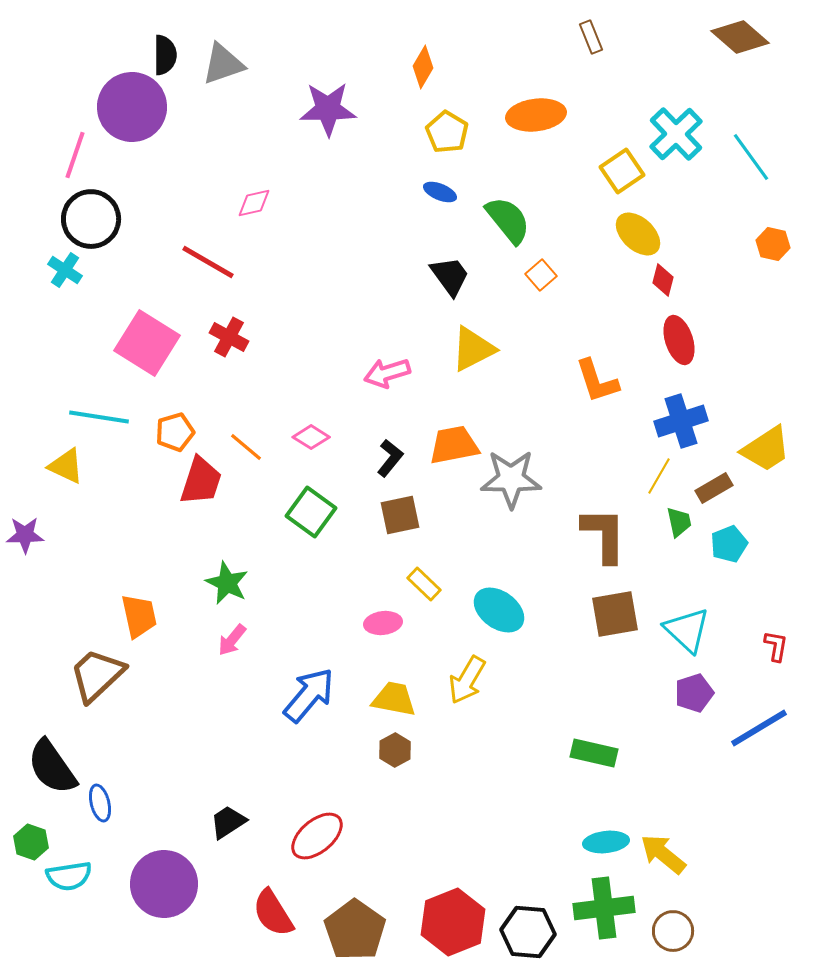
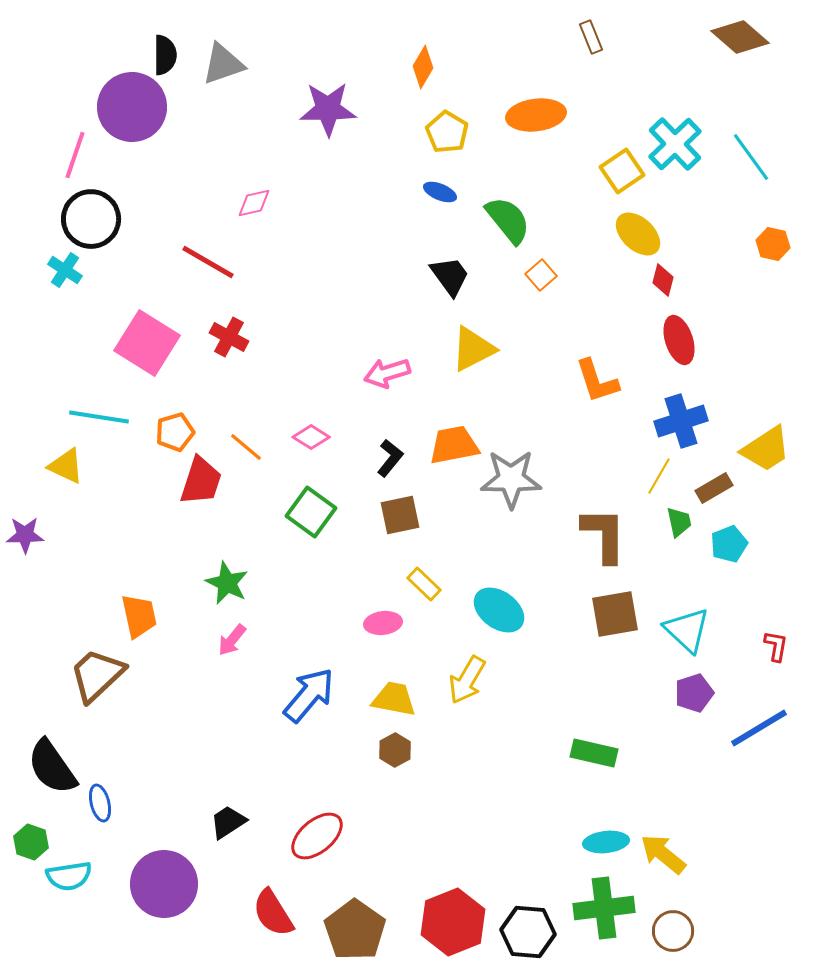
cyan cross at (676, 134): moved 1 px left, 10 px down
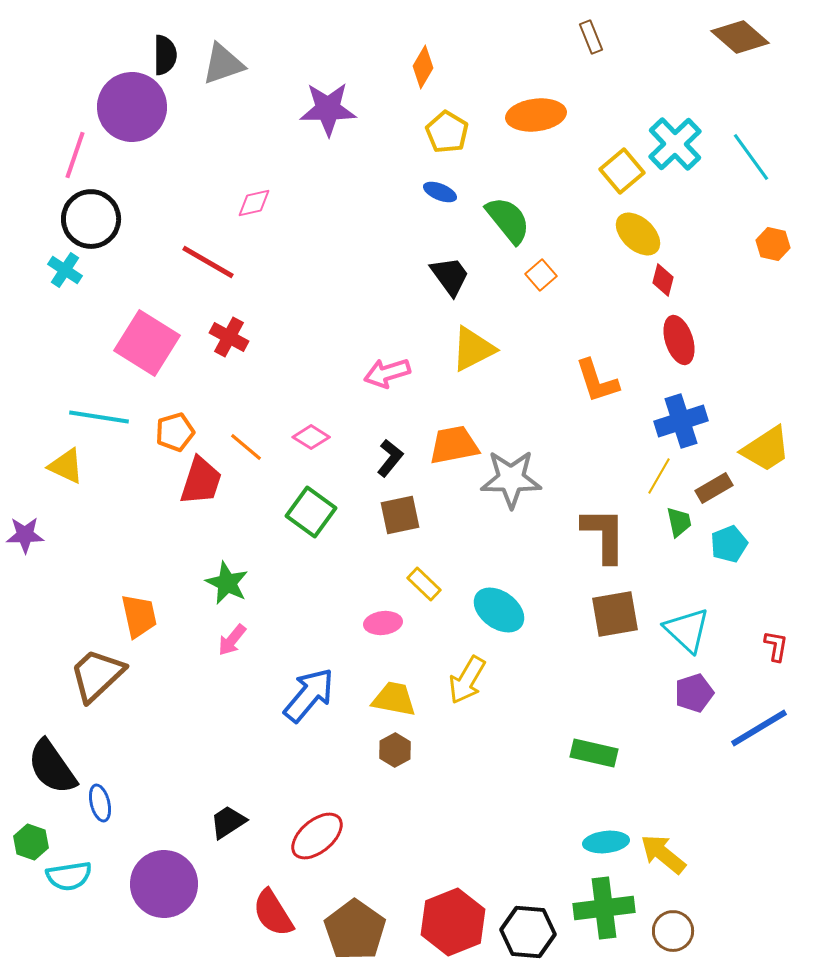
yellow square at (622, 171): rotated 6 degrees counterclockwise
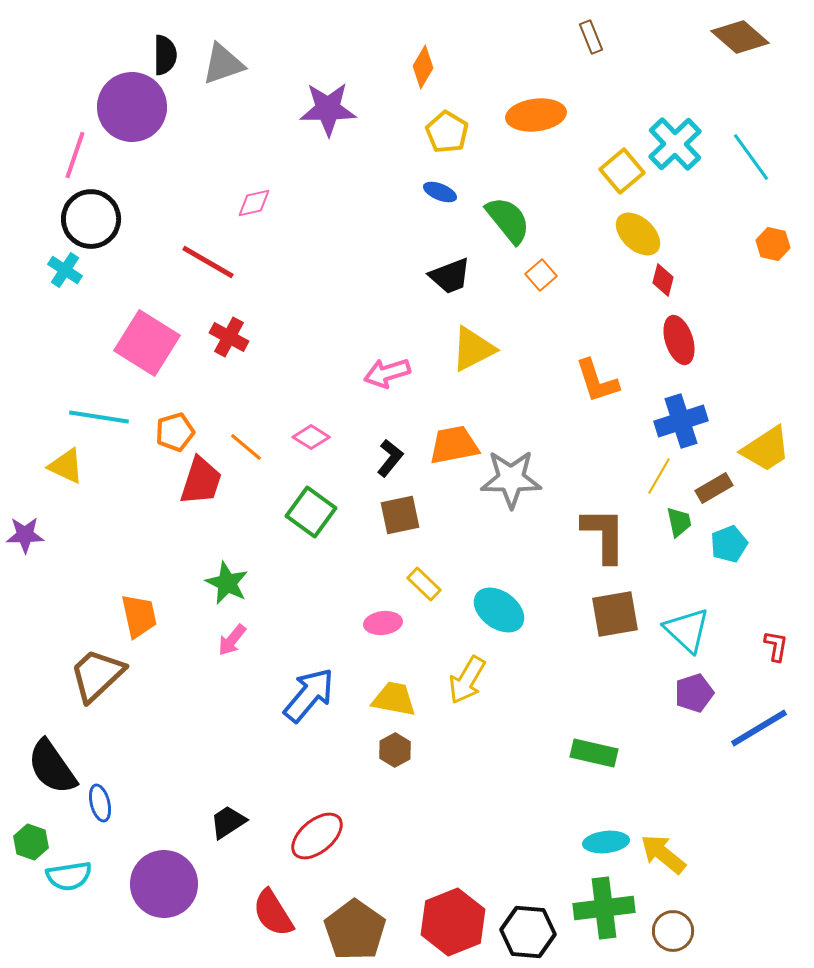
black trapezoid at (450, 276): rotated 105 degrees clockwise
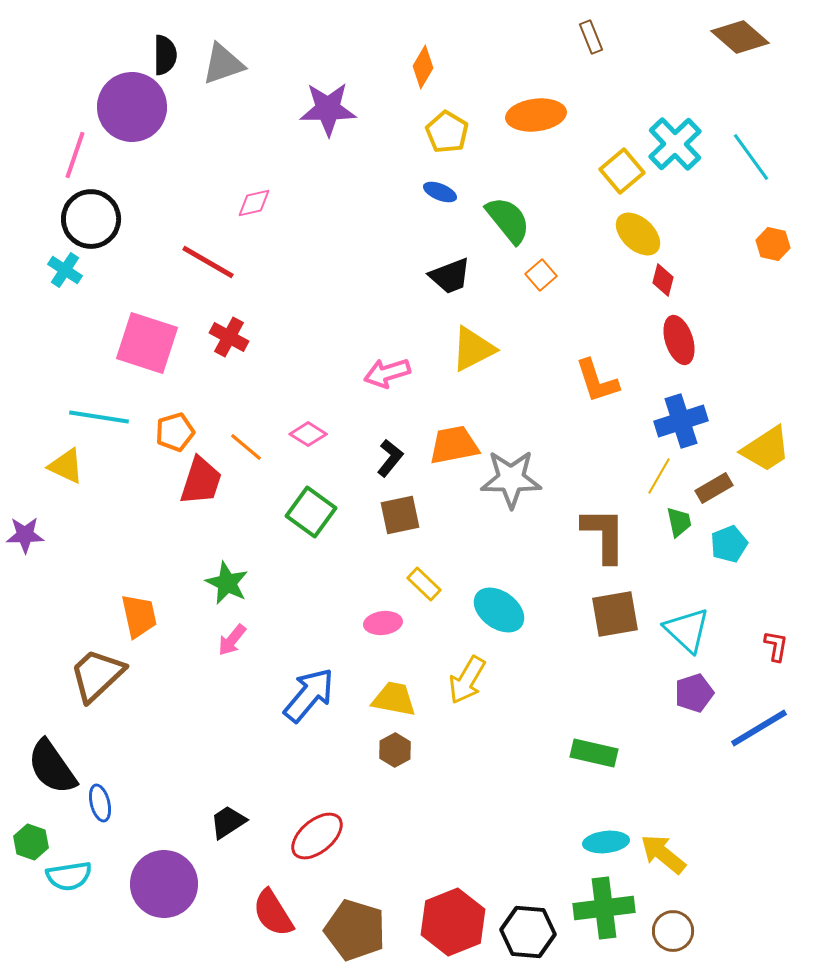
pink square at (147, 343): rotated 14 degrees counterclockwise
pink diamond at (311, 437): moved 3 px left, 3 px up
brown pentagon at (355, 930): rotated 18 degrees counterclockwise
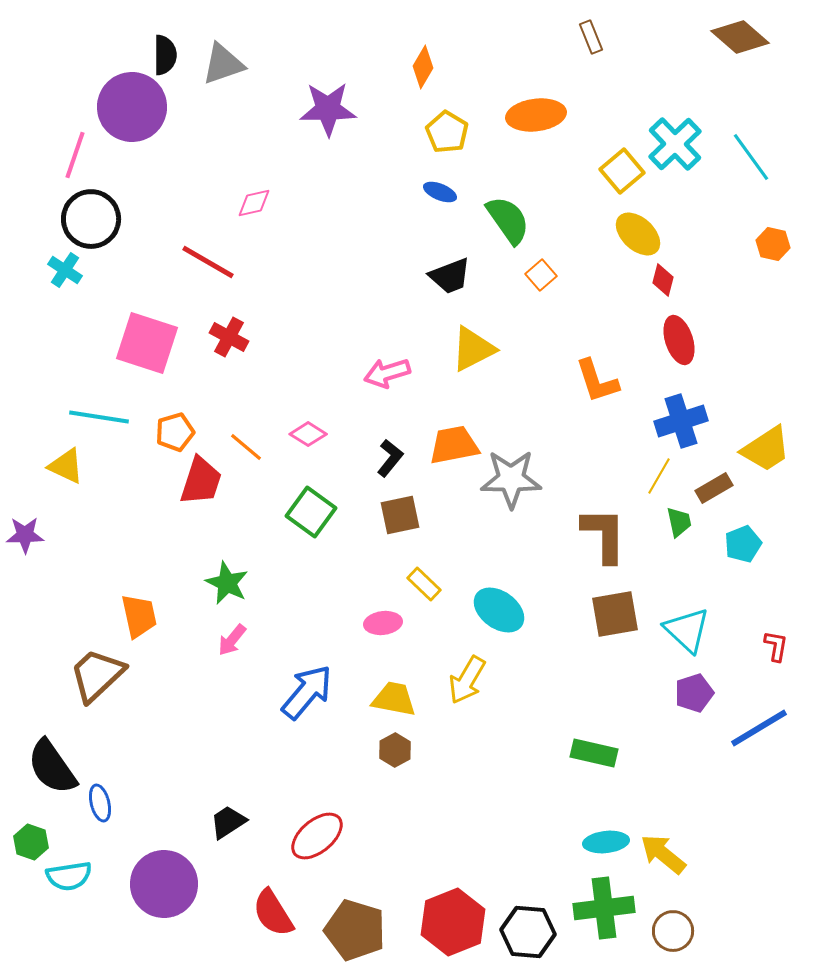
green semicircle at (508, 220): rotated 4 degrees clockwise
cyan pentagon at (729, 544): moved 14 px right
blue arrow at (309, 695): moved 2 px left, 3 px up
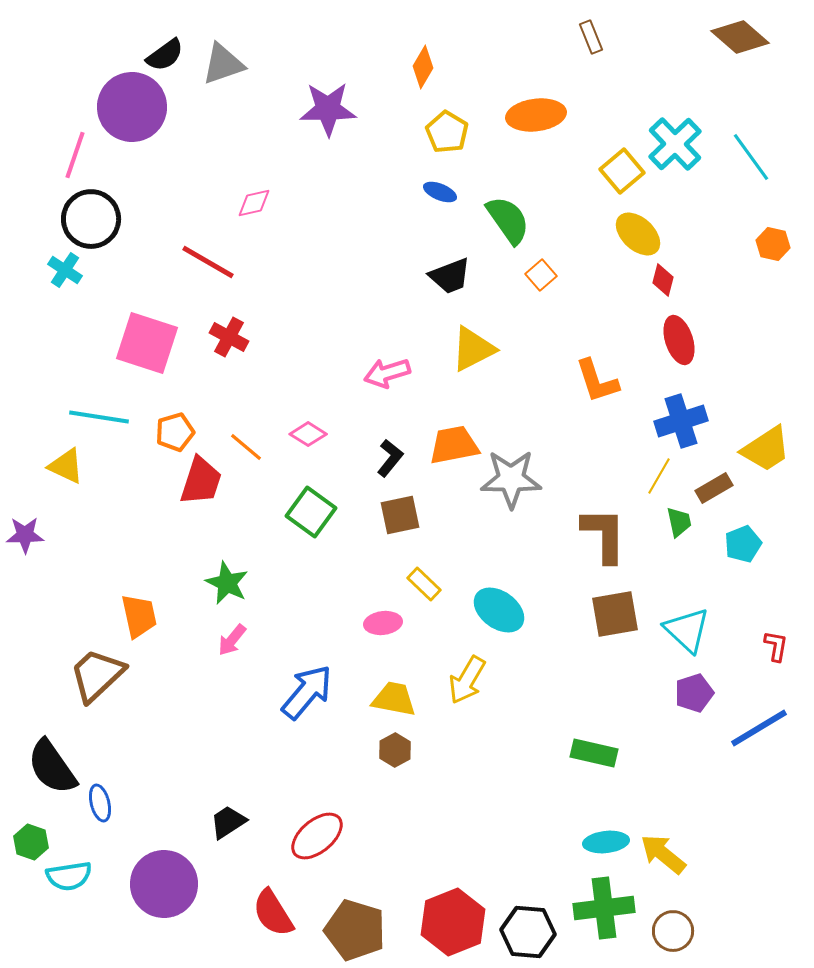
black semicircle at (165, 55): rotated 54 degrees clockwise
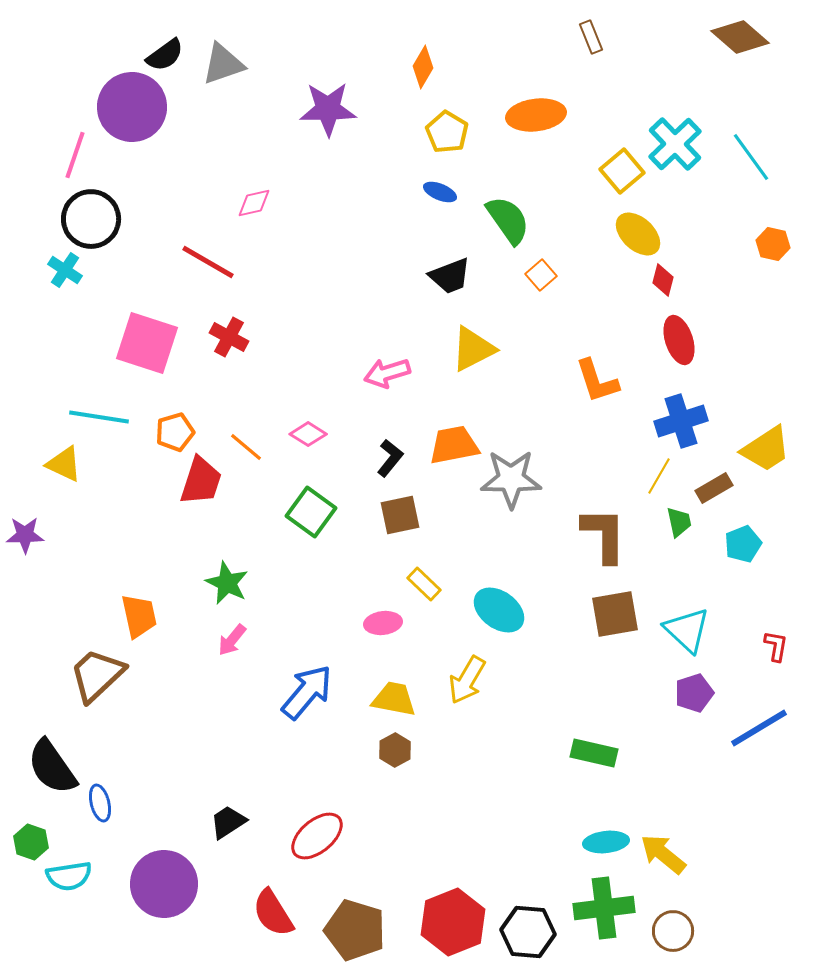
yellow triangle at (66, 466): moved 2 px left, 2 px up
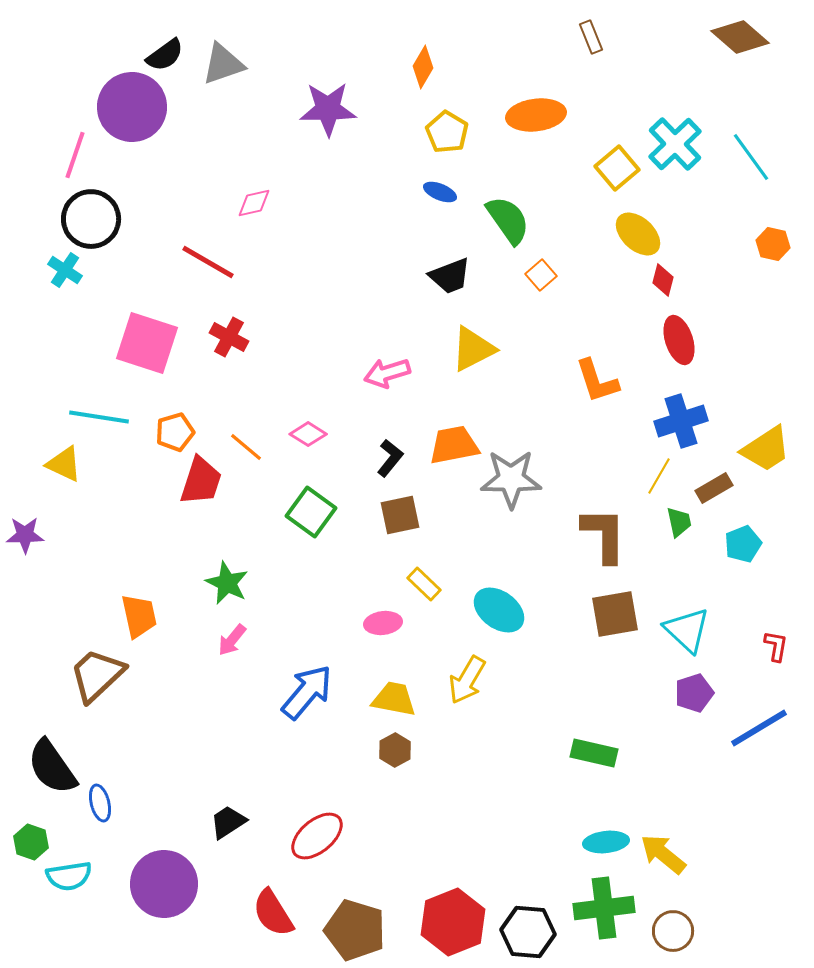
yellow square at (622, 171): moved 5 px left, 3 px up
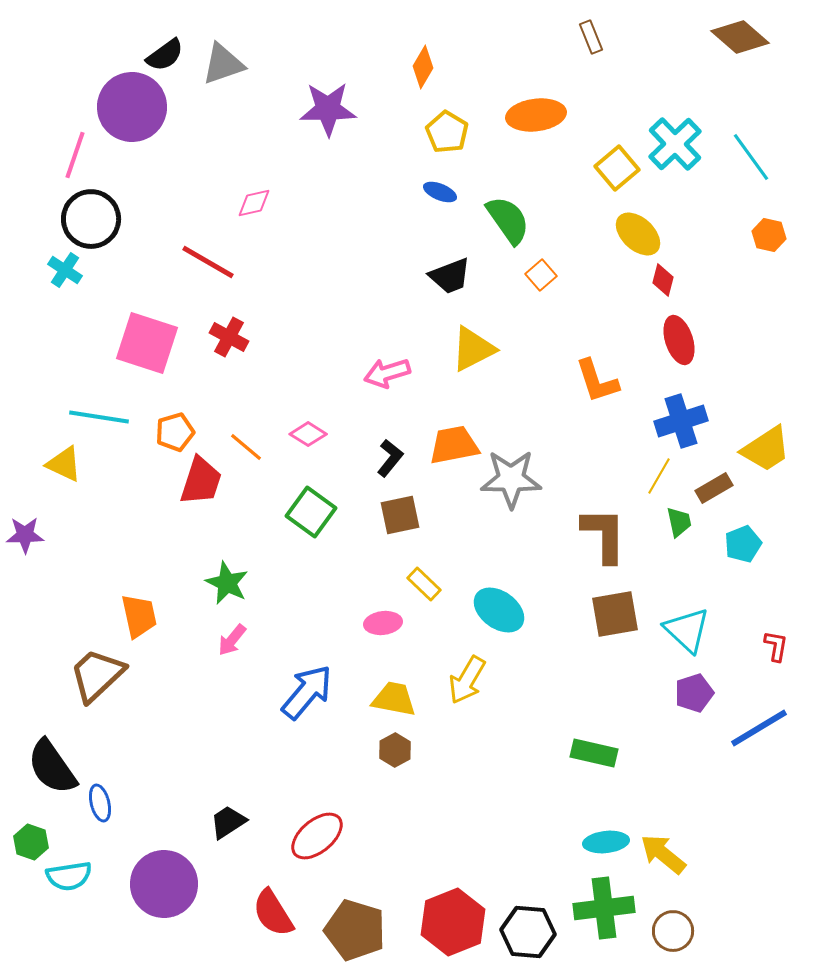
orange hexagon at (773, 244): moved 4 px left, 9 px up
